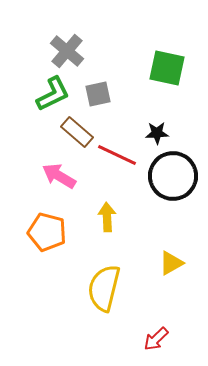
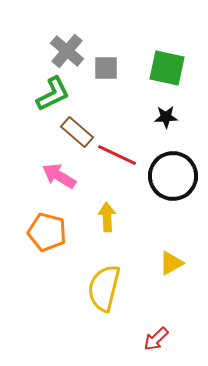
gray square: moved 8 px right, 26 px up; rotated 12 degrees clockwise
black star: moved 9 px right, 16 px up
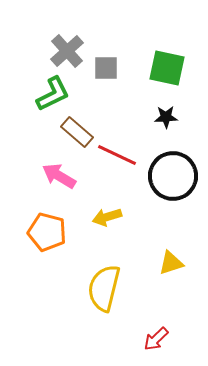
gray cross: rotated 8 degrees clockwise
yellow arrow: rotated 104 degrees counterclockwise
yellow triangle: rotated 12 degrees clockwise
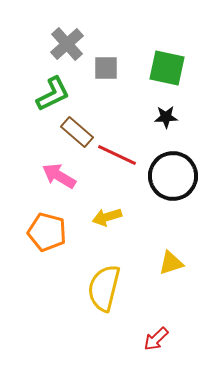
gray cross: moved 7 px up
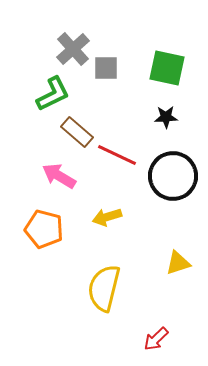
gray cross: moved 6 px right, 5 px down
orange pentagon: moved 3 px left, 3 px up
yellow triangle: moved 7 px right
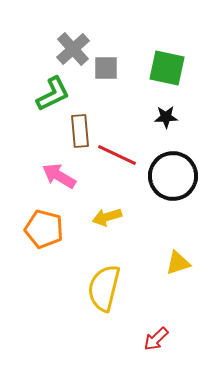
brown rectangle: moved 3 px right, 1 px up; rotated 44 degrees clockwise
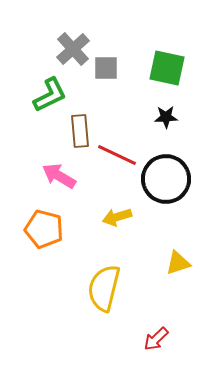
green L-shape: moved 3 px left, 1 px down
black circle: moved 7 px left, 3 px down
yellow arrow: moved 10 px right
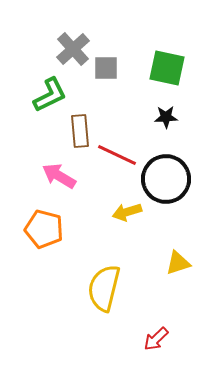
yellow arrow: moved 10 px right, 5 px up
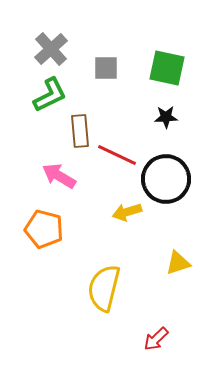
gray cross: moved 22 px left
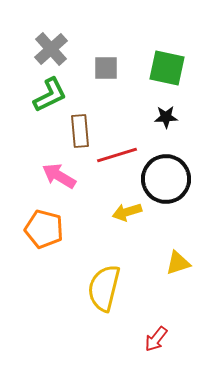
red line: rotated 42 degrees counterclockwise
red arrow: rotated 8 degrees counterclockwise
